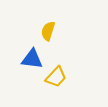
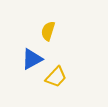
blue triangle: rotated 35 degrees counterclockwise
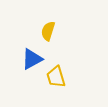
yellow trapezoid: rotated 120 degrees clockwise
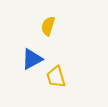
yellow semicircle: moved 5 px up
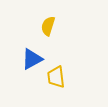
yellow trapezoid: rotated 10 degrees clockwise
